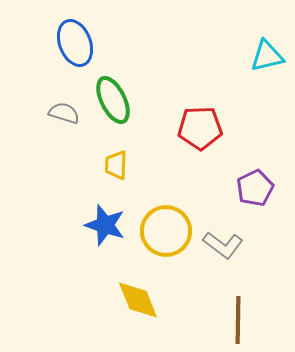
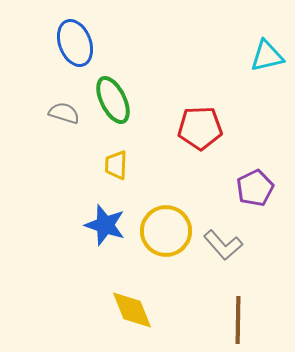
gray L-shape: rotated 12 degrees clockwise
yellow diamond: moved 6 px left, 10 px down
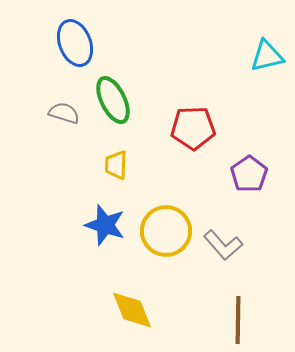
red pentagon: moved 7 px left
purple pentagon: moved 6 px left, 14 px up; rotated 9 degrees counterclockwise
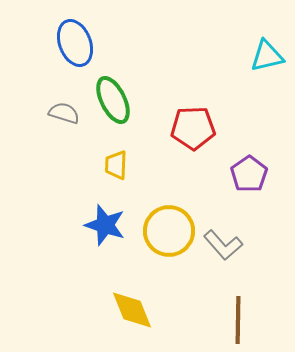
yellow circle: moved 3 px right
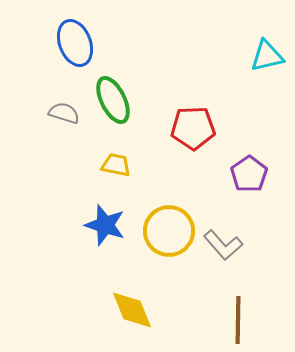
yellow trapezoid: rotated 100 degrees clockwise
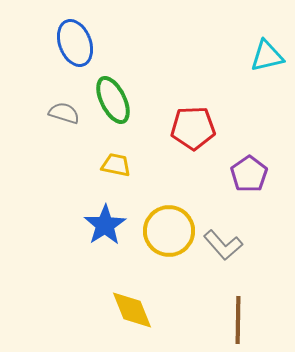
blue star: rotated 21 degrees clockwise
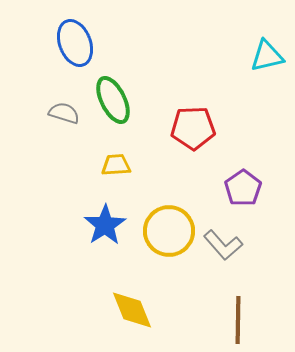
yellow trapezoid: rotated 16 degrees counterclockwise
purple pentagon: moved 6 px left, 14 px down
